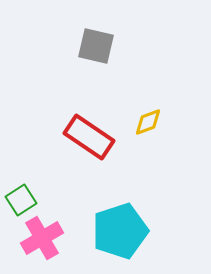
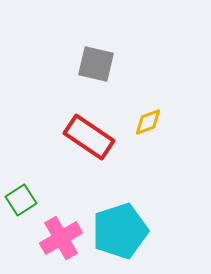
gray square: moved 18 px down
pink cross: moved 19 px right
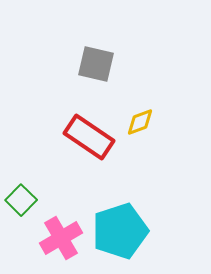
yellow diamond: moved 8 px left
green square: rotated 12 degrees counterclockwise
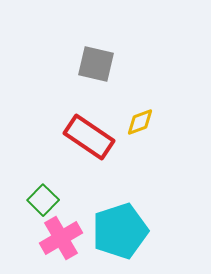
green square: moved 22 px right
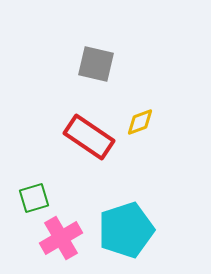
green square: moved 9 px left, 2 px up; rotated 28 degrees clockwise
cyan pentagon: moved 6 px right, 1 px up
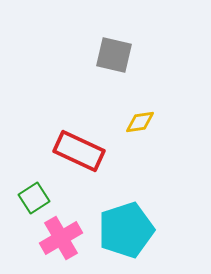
gray square: moved 18 px right, 9 px up
yellow diamond: rotated 12 degrees clockwise
red rectangle: moved 10 px left, 14 px down; rotated 9 degrees counterclockwise
green square: rotated 16 degrees counterclockwise
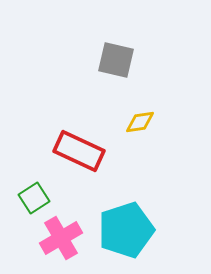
gray square: moved 2 px right, 5 px down
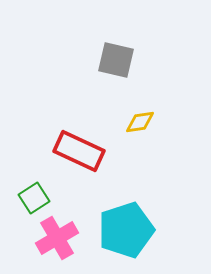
pink cross: moved 4 px left
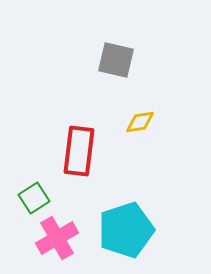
red rectangle: rotated 72 degrees clockwise
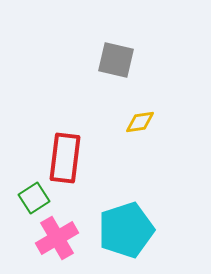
red rectangle: moved 14 px left, 7 px down
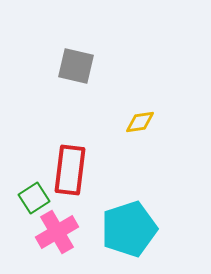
gray square: moved 40 px left, 6 px down
red rectangle: moved 5 px right, 12 px down
cyan pentagon: moved 3 px right, 1 px up
pink cross: moved 6 px up
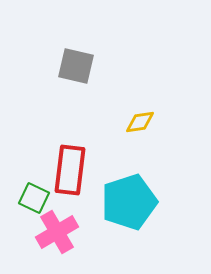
green square: rotated 32 degrees counterclockwise
cyan pentagon: moved 27 px up
